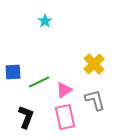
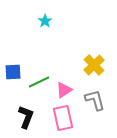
yellow cross: moved 1 px down
pink rectangle: moved 2 px left, 1 px down
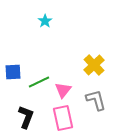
pink triangle: moved 1 px left; rotated 18 degrees counterclockwise
gray L-shape: moved 1 px right
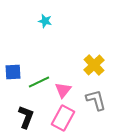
cyan star: rotated 24 degrees counterclockwise
pink rectangle: rotated 40 degrees clockwise
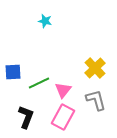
yellow cross: moved 1 px right, 3 px down
green line: moved 1 px down
pink rectangle: moved 1 px up
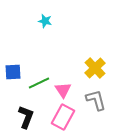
pink triangle: rotated 12 degrees counterclockwise
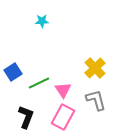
cyan star: moved 3 px left; rotated 16 degrees counterclockwise
blue square: rotated 30 degrees counterclockwise
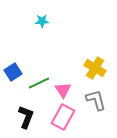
yellow cross: rotated 15 degrees counterclockwise
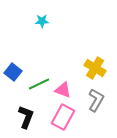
blue square: rotated 18 degrees counterclockwise
green line: moved 1 px down
pink triangle: rotated 36 degrees counterclockwise
gray L-shape: rotated 45 degrees clockwise
